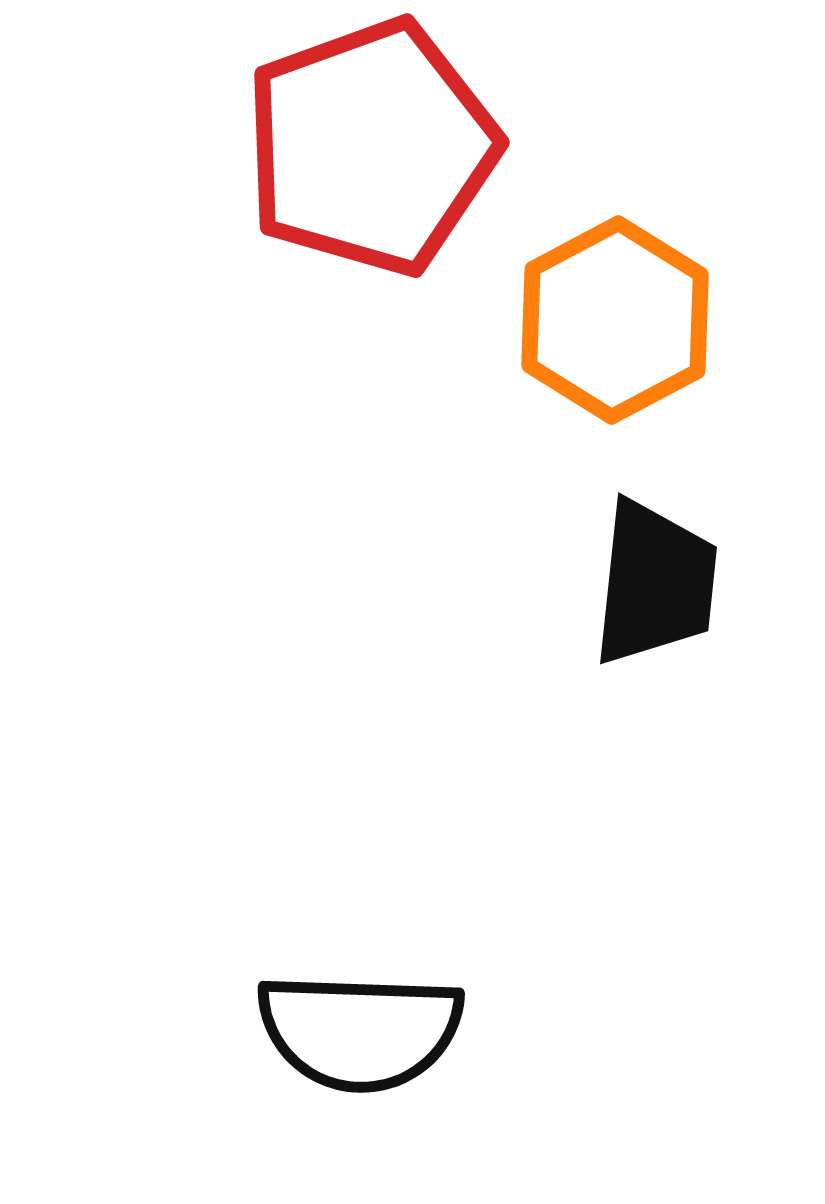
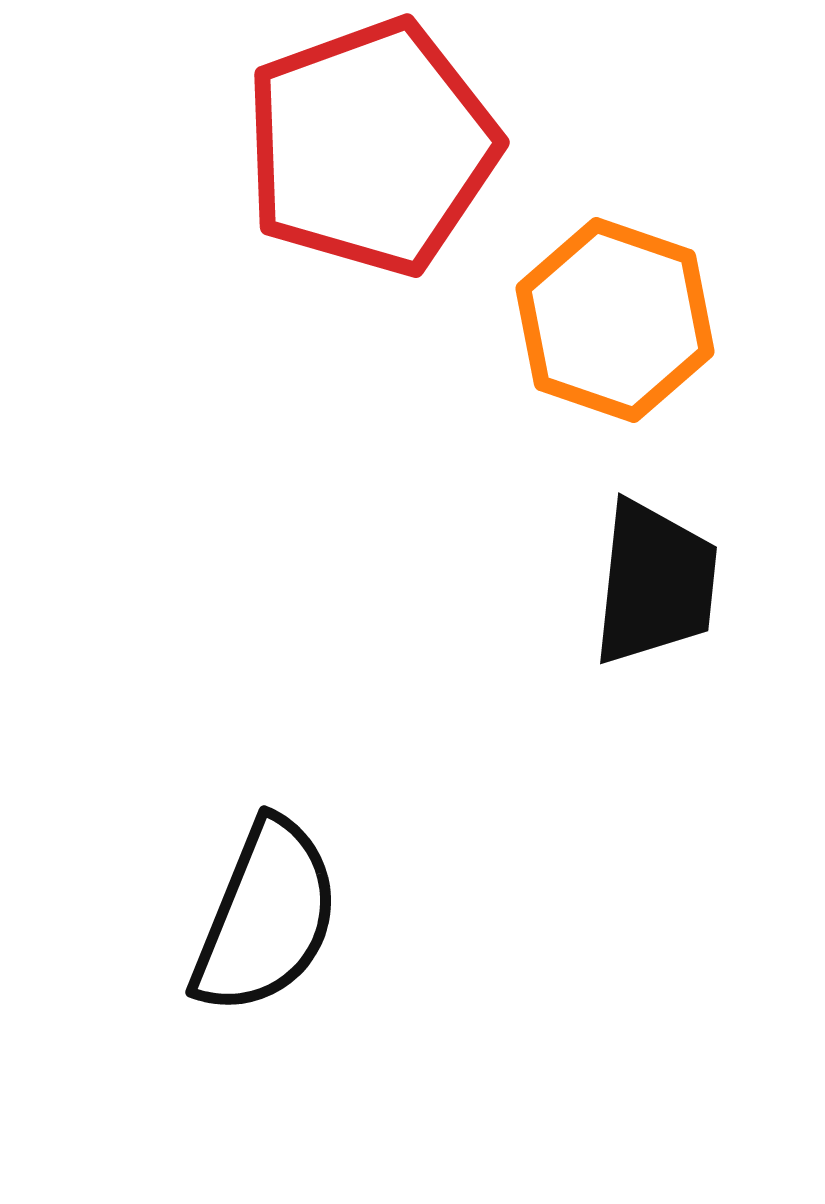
orange hexagon: rotated 13 degrees counterclockwise
black semicircle: moved 94 px left, 114 px up; rotated 70 degrees counterclockwise
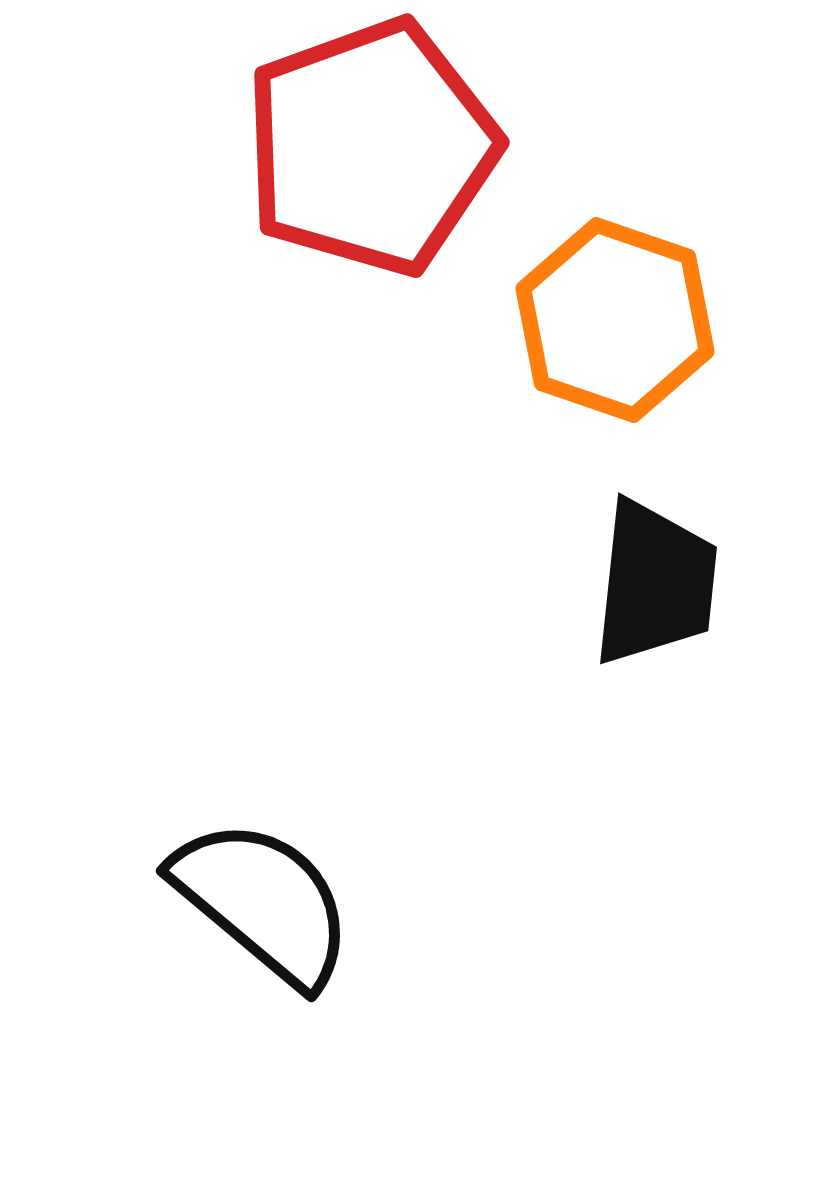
black semicircle: moved 3 px left, 15 px up; rotated 72 degrees counterclockwise
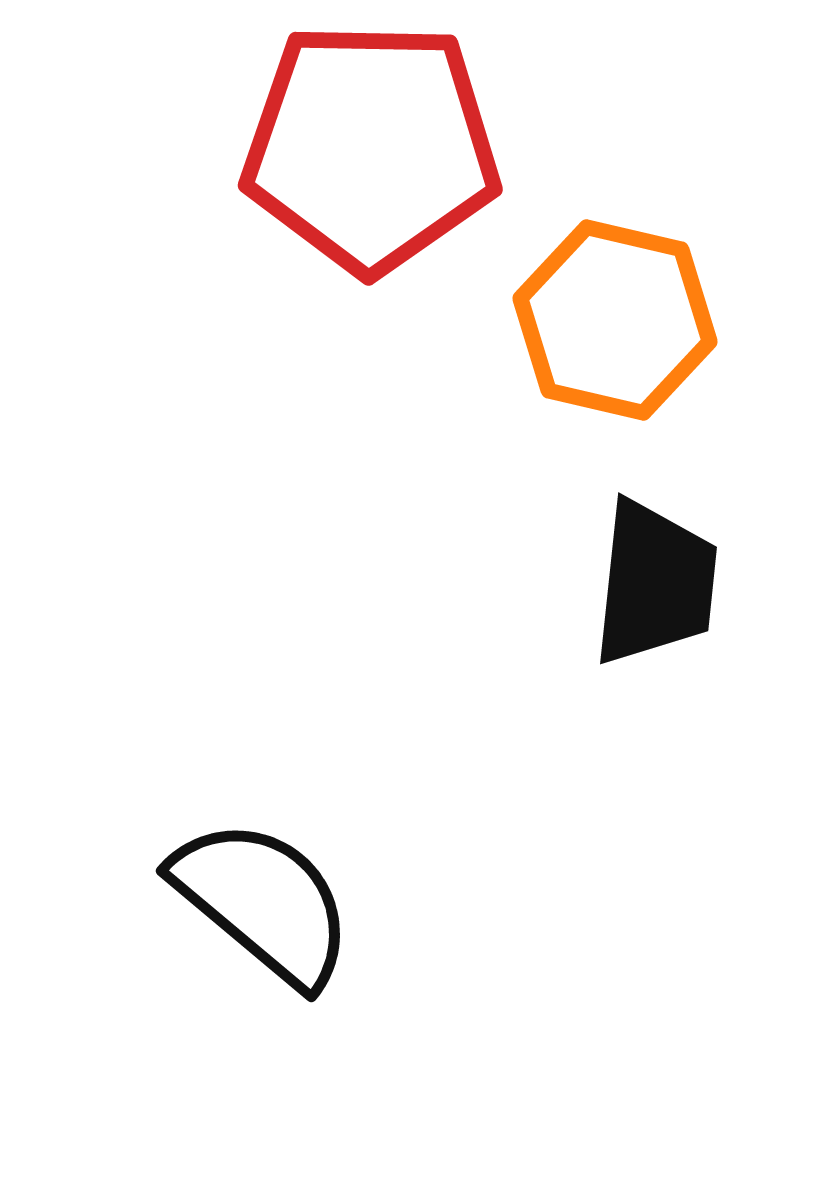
red pentagon: rotated 21 degrees clockwise
orange hexagon: rotated 6 degrees counterclockwise
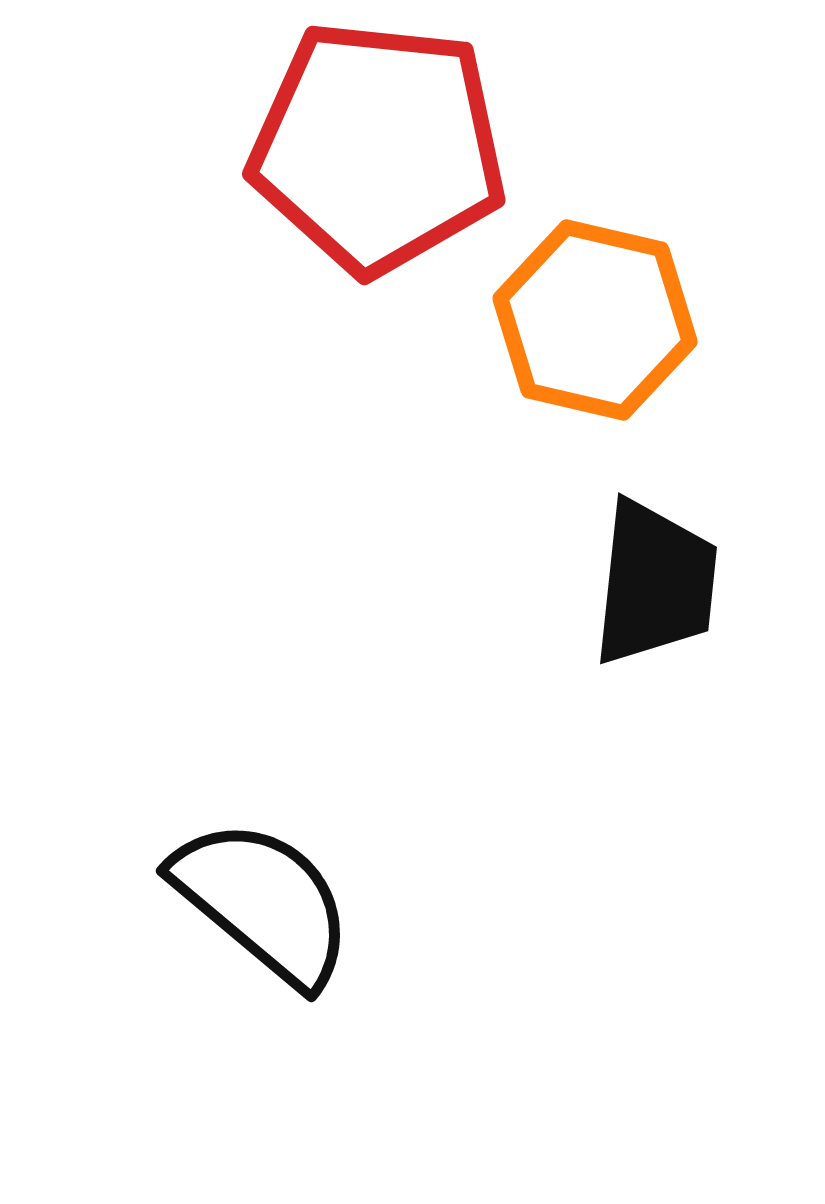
red pentagon: moved 7 px right; rotated 5 degrees clockwise
orange hexagon: moved 20 px left
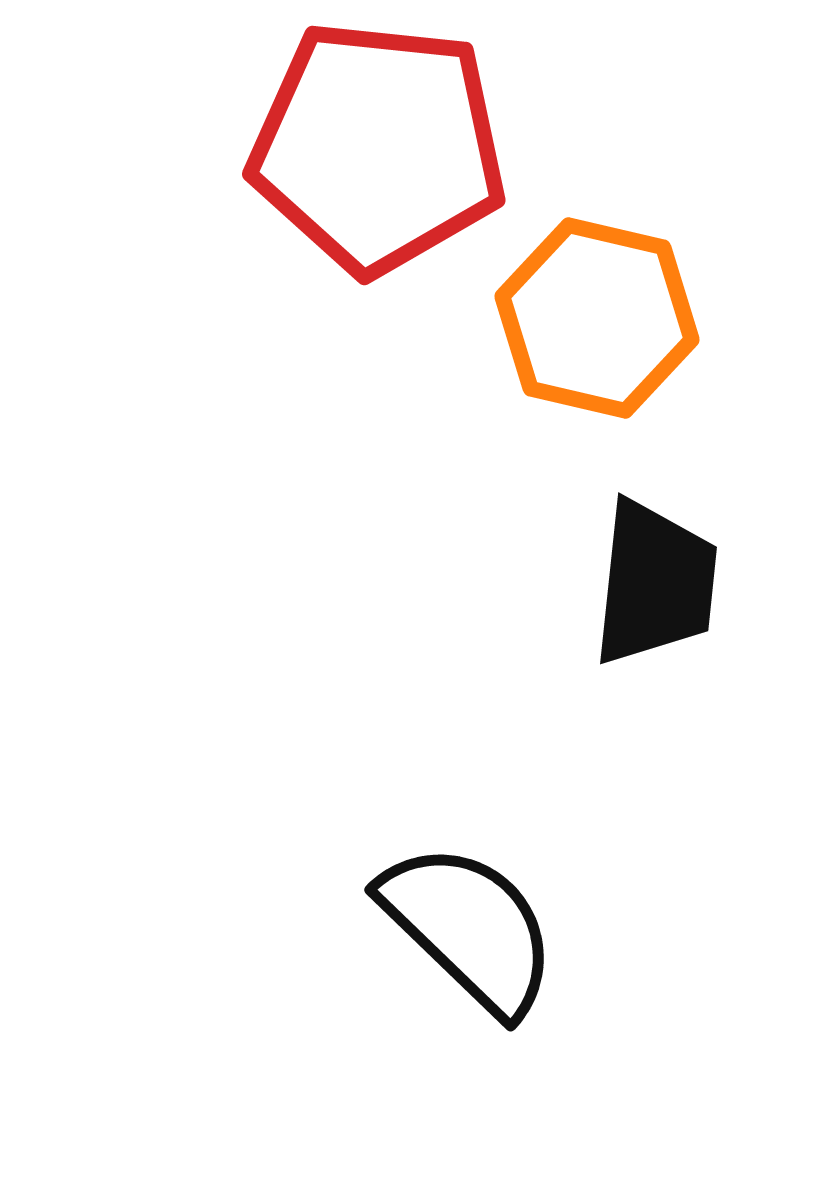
orange hexagon: moved 2 px right, 2 px up
black semicircle: moved 206 px right, 26 px down; rotated 4 degrees clockwise
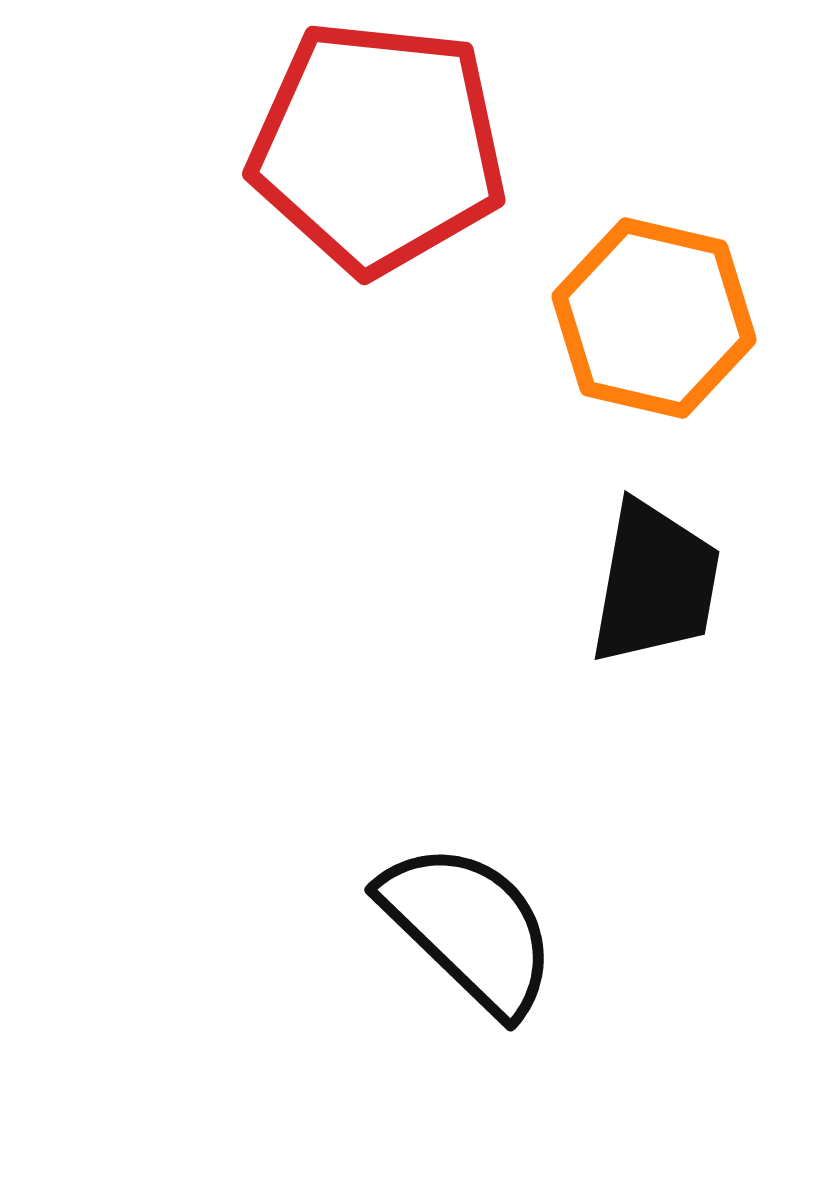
orange hexagon: moved 57 px right
black trapezoid: rotated 4 degrees clockwise
